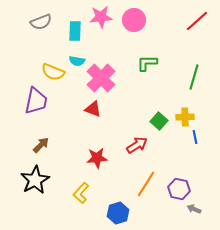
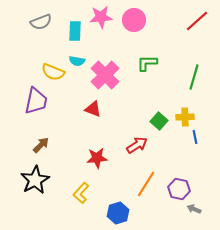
pink cross: moved 4 px right, 3 px up
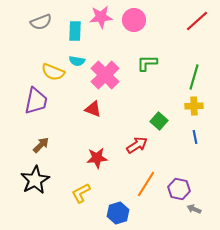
yellow cross: moved 9 px right, 11 px up
yellow L-shape: rotated 20 degrees clockwise
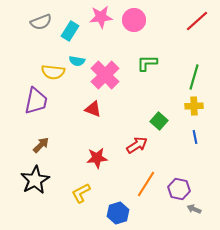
cyan rectangle: moved 5 px left; rotated 30 degrees clockwise
yellow semicircle: rotated 15 degrees counterclockwise
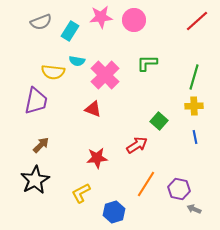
blue hexagon: moved 4 px left, 1 px up
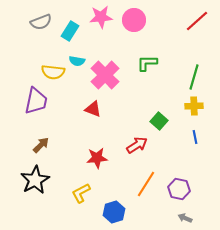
gray arrow: moved 9 px left, 9 px down
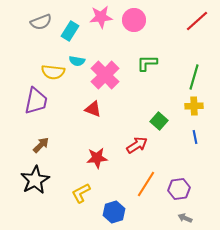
purple hexagon: rotated 20 degrees counterclockwise
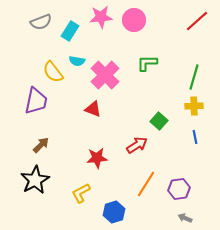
yellow semicircle: rotated 45 degrees clockwise
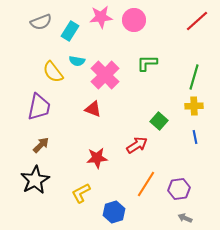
purple trapezoid: moved 3 px right, 6 px down
